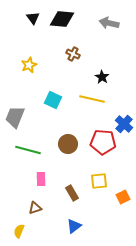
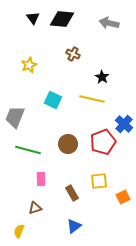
red pentagon: rotated 25 degrees counterclockwise
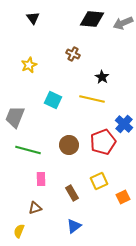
black diamond: moved 30 px right
gray arrow: moved 14 px right; rotated 36 degrees counterclockwise
brown circle: moved 1 px right, 1 px down
yellow square: rotated 18 degrees counterclockwise
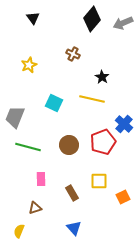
black diamond: rotated 55 degrees counterclockwise
cyan square: moved 1 px right, 3 px down
green line: moved 3 px up
yellow square: rotated 24 degrees clockwise
blue triangle: moved 2 px down; rotated 35 degrees counterclockwise
